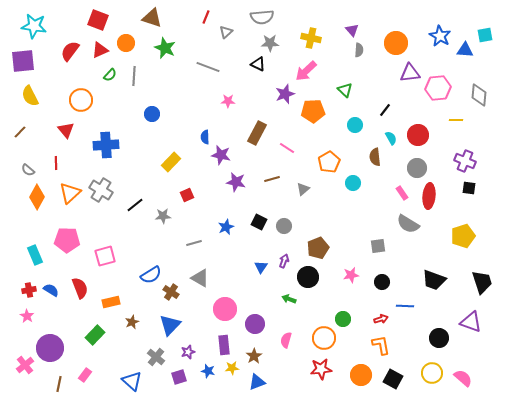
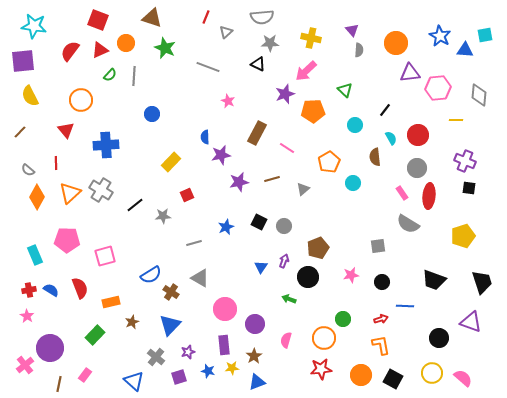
pink star at (228, 101): rotated 24 degrees clockwise
purple star at (221, 155): rotated 24 degrees counterclockwise
purple star at (236, 182): moved 3 px right; rotated 24 degrees counterclockwise
blue triangle at (132, 381): moved 2 px right
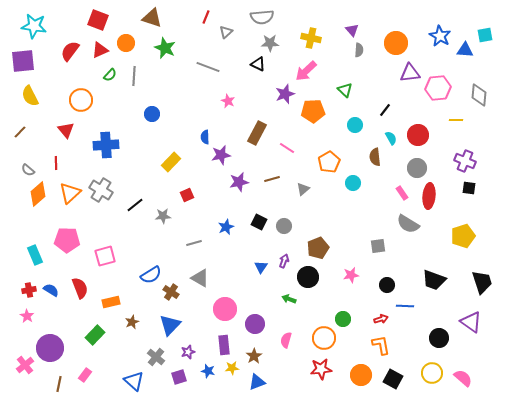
orange diamond at (37, 197): moved 1 px right, 3 px up; rotated 20 degrees clockwise
black circle at (382, 282): moved 5 px right, 3 px down
purple triangle at (471, 322): rotated 15 degrees clockwise
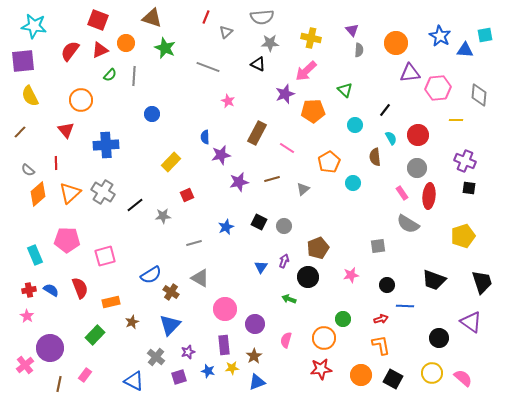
gray cross at (101, 190): moved 2 px right, 2 px down
blue triangle at (134, 381): rotated 15 degrees counterclockwise
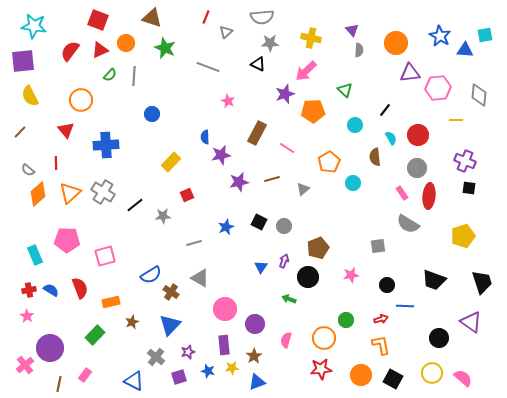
green circle at (343, 319): moved 3 px right, 1 px down
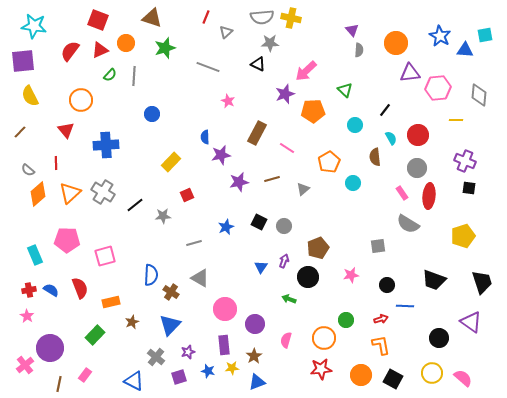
yellow cross at (311, 38): moved 20 px left, 20 px up
green star at (165, 48): rotated 30 degrees clockwise
blue semicircle at (151, 275): rotated 55 degrees counterclockwise
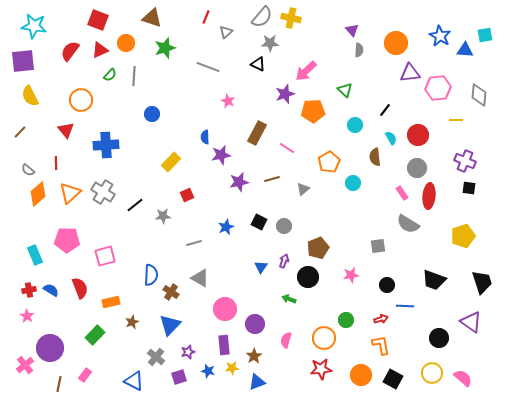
gray semicircle at (262, 17): rotated 45 degrees counterclockwise
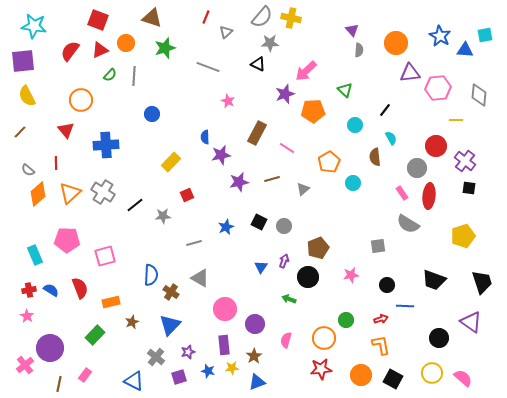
yellow semicircle at (30, 96): moved 3 px left
red circle at (418, 135): moved 18 px right, 11 px down
purple cross at (465, 161): rotated 15 degrees clockwise
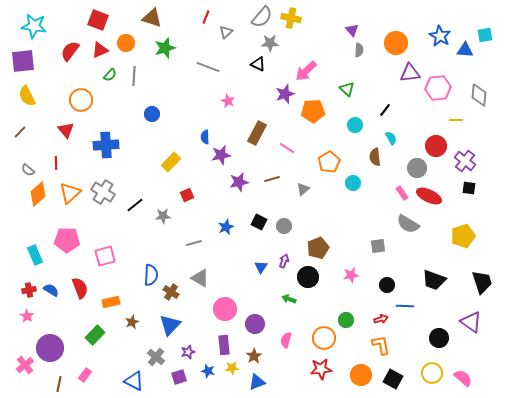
green triangle at (345, 90): moved 2 px right, 1 px up
red ellipse at (429, 196): rotated 70 degrees counterclockwise
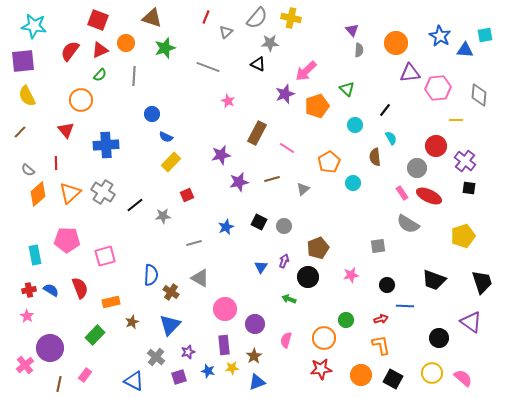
gray semicircle at (262, 17): moved 5 px left, 1 px down
green semicircle at (110, 75): moved 10 px left
orange pentagon at (313, 111): moved 4 px right, 5 px up; rotated 15 degrees counterclockwise
blue semicircle at (205, 137): moved 39 px left; rotated 64 degrees counterclockwise
cyan rectangle at (35, 255): rotated 12 degrees clockwise
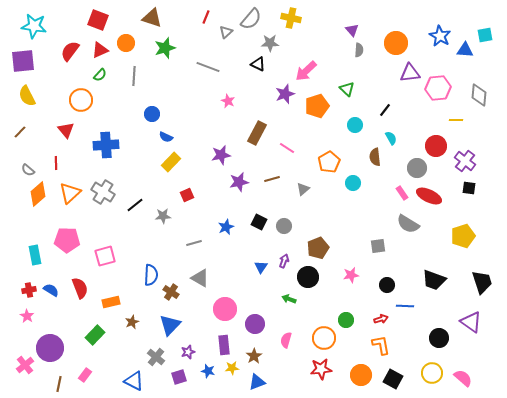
gray semicircle at (257, 18): moved 6 px left, 1 px down
